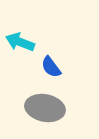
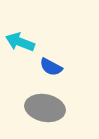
blue semicircle: rotated 25 degrees counterclockwise
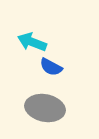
cyan arrow: moved 12 px right
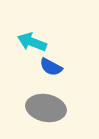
gray ellipse: moved 1 px right
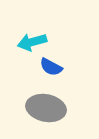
cyan arrow: rotated 36 degrees counterclockwise
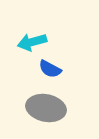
blue semicircle: moved 1 px left, 2 px down
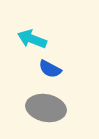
cyan arrow: moved 3 px up; rotated 36 degrees clockwise
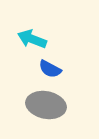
gray ellipse: moved 3 px up
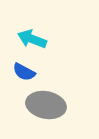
blue semicircle: moved 26 px left, 3 px down
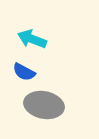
gray ellipse: moved 2 px left
